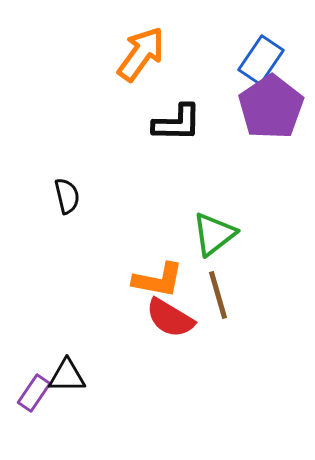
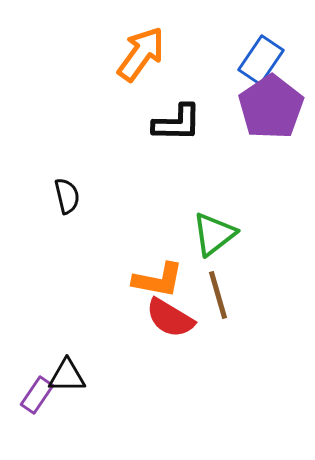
purple rectangle: moved 3 px right, 2 px down
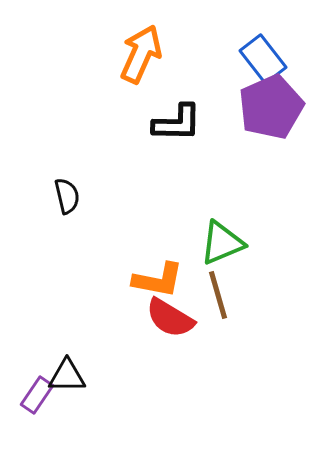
orange arrow: rotated 12 degrees counterclockwise
blue rectangle: moved 2 px right, 1 px up; rotated 72 degrees counterclockwise
purple pentagon: rotated 10 degrees clockwise
green triangle: moved 8 px right, 9 px down; rotated 15 degrees clockwise
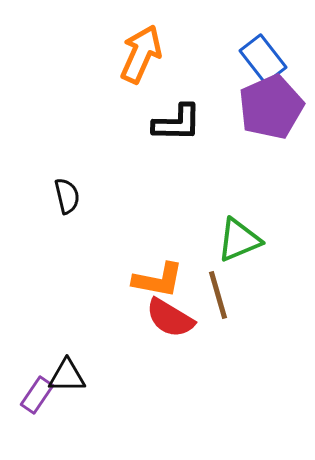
green triangle: moved 17 px right, 3 px up
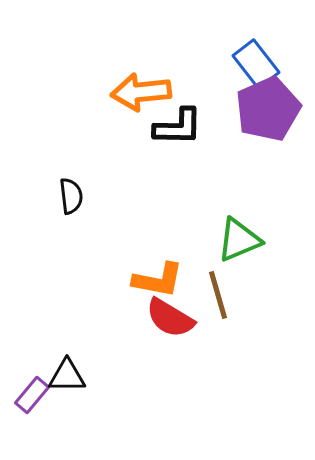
orange arrow: moved 38 px down; rotated 120 degrees counterclockwise
blue rectangle: moved 7 px left, 5 px down
purple pentagon: moved 3 px left, 2 px down
black L-shape: moved 1 px right, 4 px down
black semicircle: moved 4 px right; rotated 6 degrees clockwise
purple rectangle: moved 5 px left; rotated 6 degrees clockwise
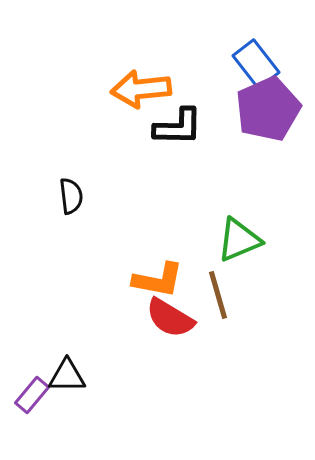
orange arrow: moved 3 px up
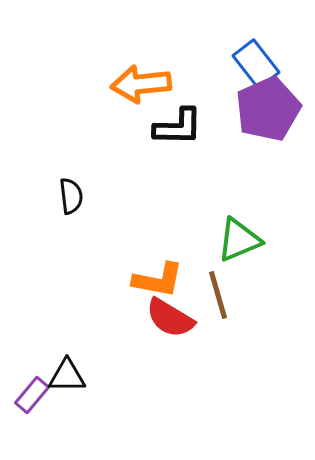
orange arrow: moved 5 px up
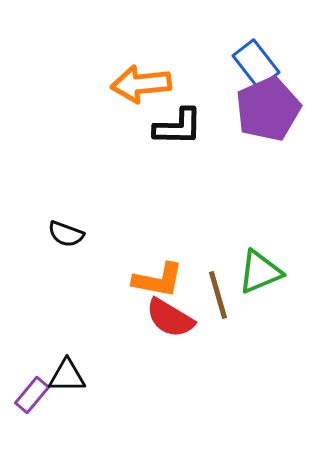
black semicircle: moved 5 px left, 38 px down; rotated 117 degrees clockwise
green triangle: moved 21 px right, 32 px down
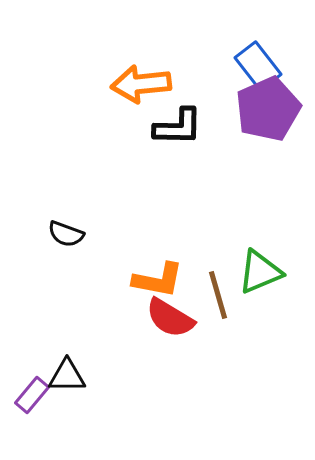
blue rectangle: moved 2 px right, 2 px down
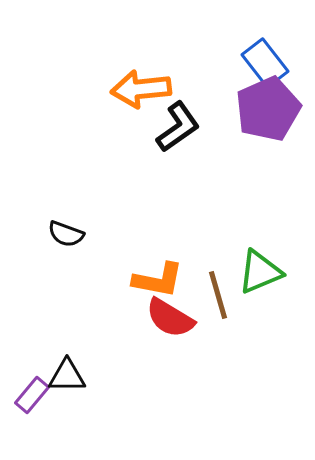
blue rectangle: moved 7 px right, 3 px up
orange arrow: moved 5 px down
black L-shape: rotated 36 degrees counterclockwise
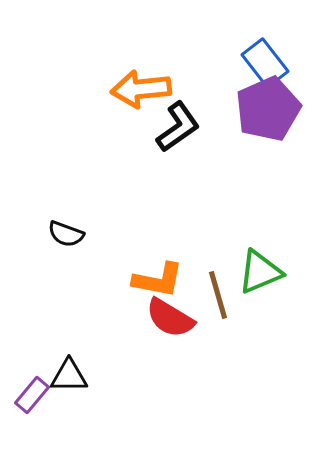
black triangle: moved 2 px right
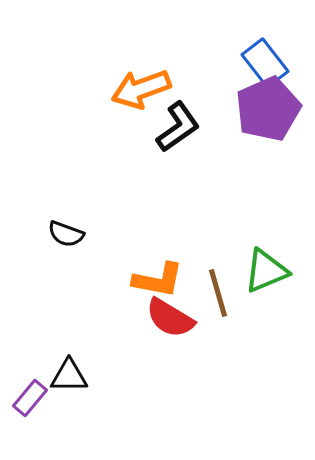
orange arrow: rotated 14 degrees counterclockwise
green triangle: moved 6 px right, 1 px up
brown line: moved 2 px up
purple rectangle: moved 2 px left, 3 px down
